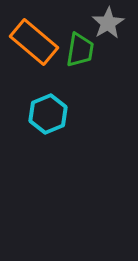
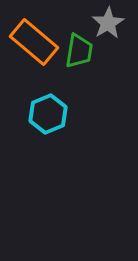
green trapezoid: moved 1 px left, 1 px down
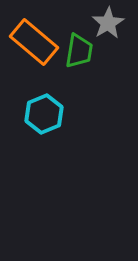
cyan hexagon: moved 4 px left
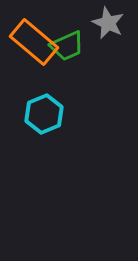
gray star: rotated 16 degrees counterclockwise
green trapezoid: moved 12 px left, 5 px up; rotated 57 degrees clockwise
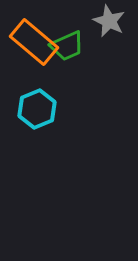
gray star: moved 1 px right, 2 px up
cyan hexagon: moved 7 px left, 5 px up
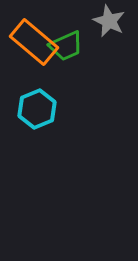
green trapezoid: moved 1 px left
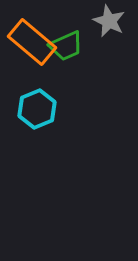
orange rectangle: moved 2 px left
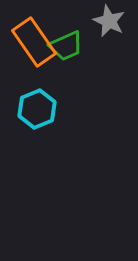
orange rectangle: moved 2 px right; rotated 15 degrees clockwise
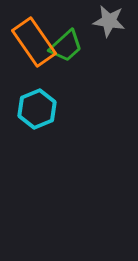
gray star: rotated 16 degrees counterclockwise
green trapezoid: rotated 18 degrees counterclockwise
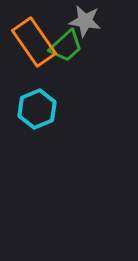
gray star: moved 24 px left
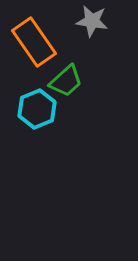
gray star: moved 7 px right
green trapezoid: moved 35 px down
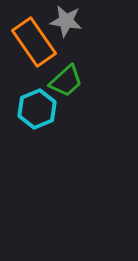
gray star: moved 26 px left
